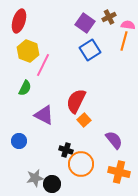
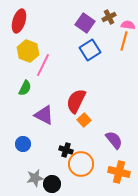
blue circle: moved 4 px right, 3 px down
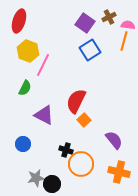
gray star: moved 1 px right
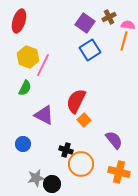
yellow hexagon: moved 6 px down
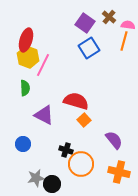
brown cross: rotated 24 degrees counterclockwise
red ellipse: moved 7 px right, 19 px down
blue square: moved 1 px left, 2 px up
green semicircle: rotated 28 degrees counterclockwise
red semicircle: rotated 80 degrees clockwise
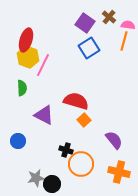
green semicircle: moved 3 px left
blue circle: moved 5 px left, 3 px up
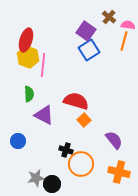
purple square: moved 1 px right, 8 px down
blue square: moved 2 px down
pink line: rotated 20 degrees counterclockwise
green semicircle: moved 7 px right, 6 px down
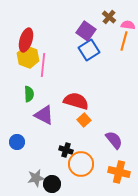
blue circle: moved 1 px left, 1 px down
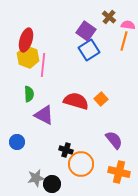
orange square: moved 17 px right, 21 px up
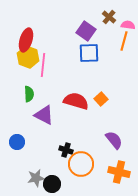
blue square: moved 3 px down; rotated 30 degrees clockwise
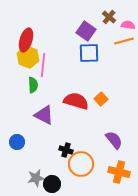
orange line: rotated 60 degrees clockwise
green semicircle: moved 4 px right, 9 px up
